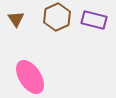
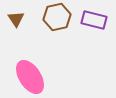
brown hexagon: rotated 12 degrees clockwise
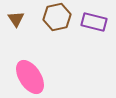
purple rectangle: moved 2 px down
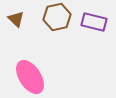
brown triangle: rotated 12 degrees counterclockwise
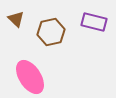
brown hexagon: moved 6 px left, 15 px down
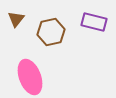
brown triangle: rotated 24 degrees clockwise
pink ellipse: rotated 12 degrees clockwise
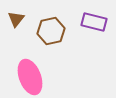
brown hexagon: moved 1 px up
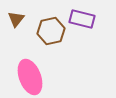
purple rectangle: moved 12 px left, 3 px up
